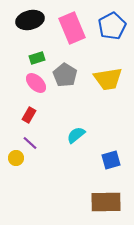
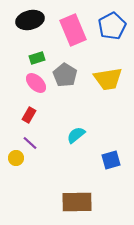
pink rectangle: moved 1 px right, 2 px down
brown rectangle: moved 29 px left
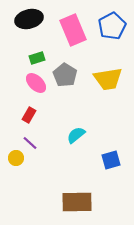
black ellipse: moved 1 px left, 1 px up
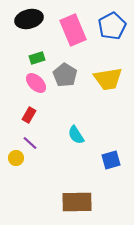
cyan semicircle: rotated 84 degrees counterclockwise
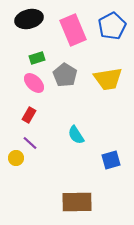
pink ellipse: moved 2 px left
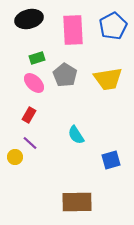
blue pentagon: moved 1 px right
pink rectangle: rotated 20 degrees clockwise
yellow circle: moved 1 px left, 1 px up
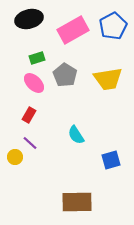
pink rectangle: rotated 64 degrees clockwise
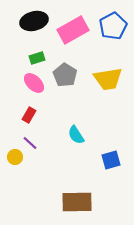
black ellipse: moved 5 px right, 2 px down
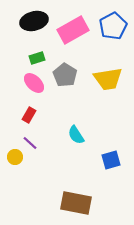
brown rectangle: moved 1 px left, 1 px down; rotated 12 degrees clockwise
